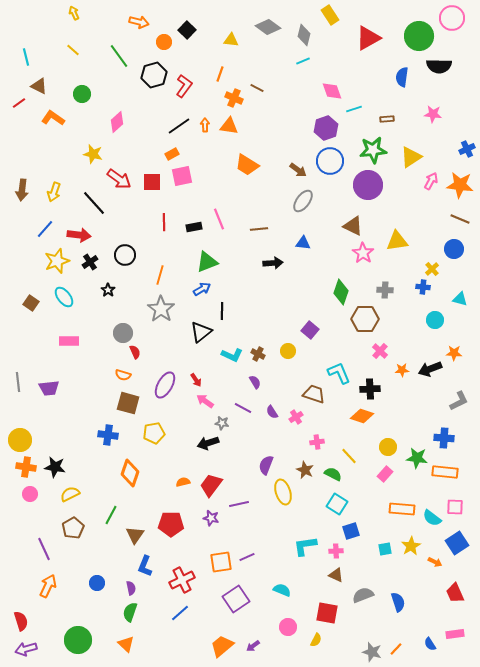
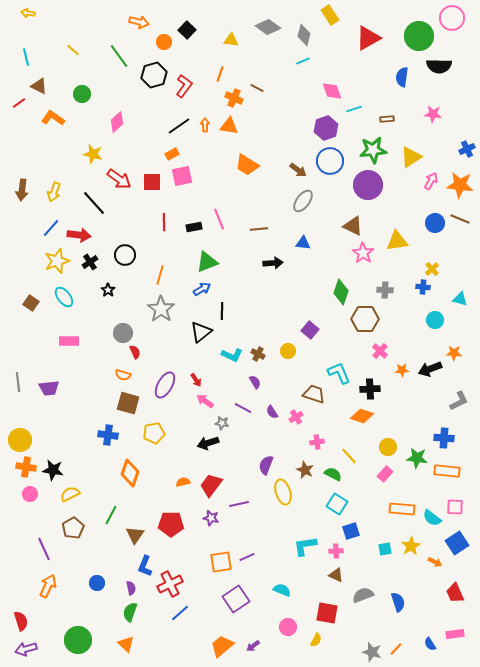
yellow arrow at (74, 13): moved 46 px left; rotated 56 degrees counterclockwise
blue line at (45, 229): moved 6 px right, 1 px up
blue circle at (454, 249): moved 19 px left, 26 px up
black star at (55, 467): moved 2 px left, 3 px down
orange rectangle at (445, 472): moved 2 px right, 1 px up
red cross at (182, 580): moved 12 px left, 4 px down
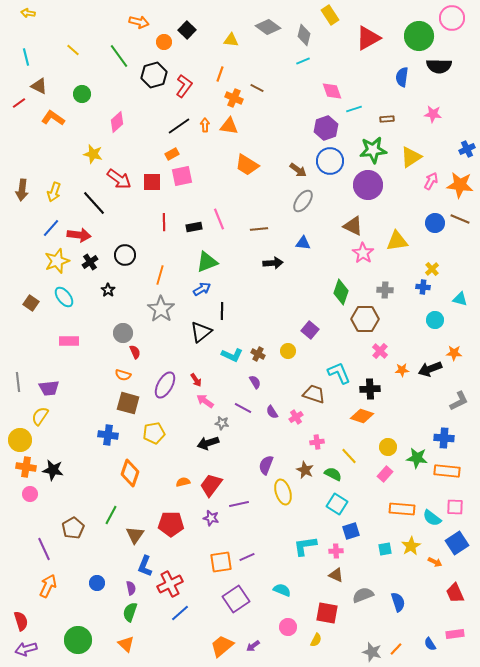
yellow semicircle at (70, 494): moved 30 px left, 78 px up; rotated 30 degrees counterclockwise
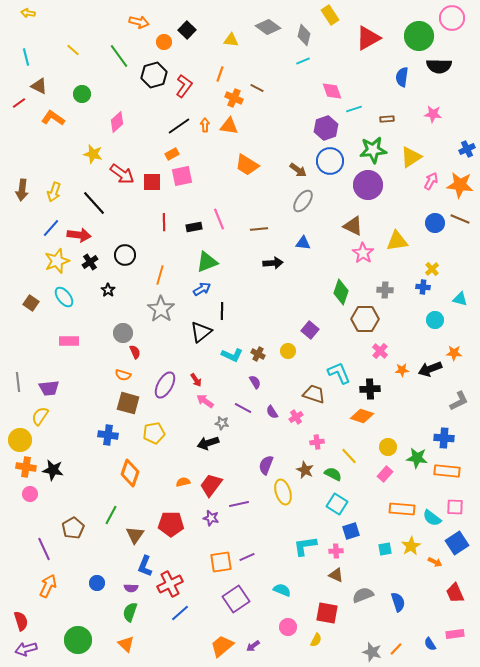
red arrow at (119, 179): moved 3 px right, 5 px up
purple semicircle at (131, 588): rotated 104 degrees clockwise
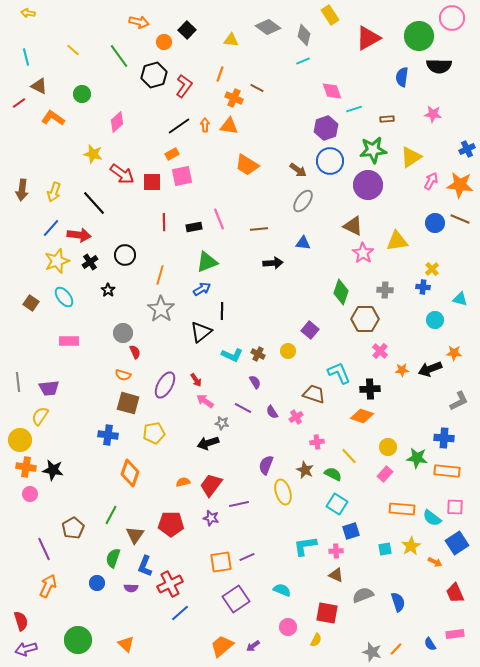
green semicircle at (130, 612): moved 17 px left, 54 px up
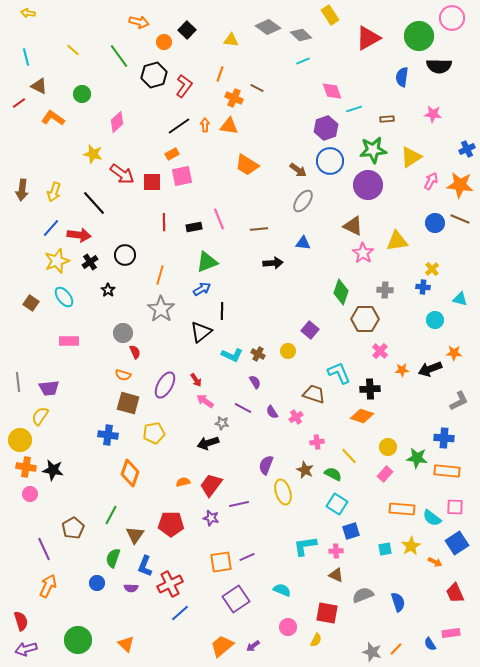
gray diamond at (304, 35): moved 3 px left; rotated 60 degrees counterclockwise
pink rectangle at (455, 634): moved 4 px left, 1 px up
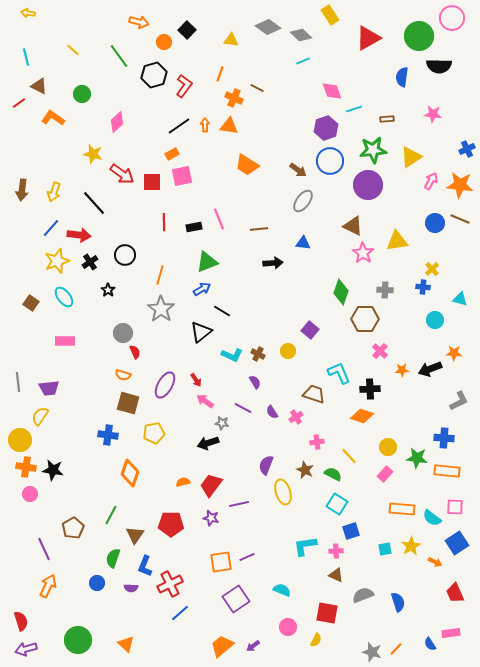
black line at (222, 311): rotated 60 degrees counterclockwise
pink rectangle at (69, 341): moved 4 px left
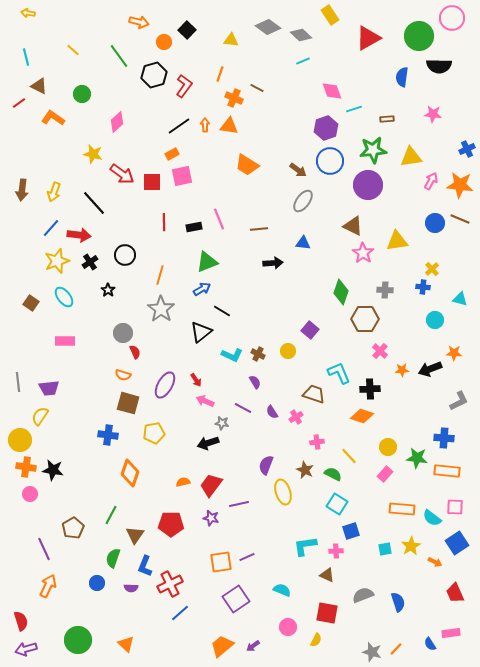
yellow triangle at (411, 157): rotated 25 degrees clockwise
pink arrow at (205, 401): rotated 12 degrees counterclockwise
brown triangle at (336, 575): moved 9 px left
